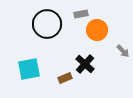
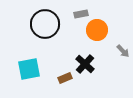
black circle: moved 2 px left
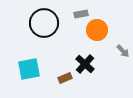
black circle: moved 1 px left, 1 px up
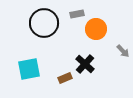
gray rectangle: moved 4 px left
orange circle: moved 1 px left, 1 px up
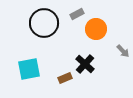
gray rectangle: rotated 16 degrees counterclockwise
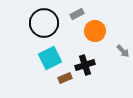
orange circle: moved 1 px left, 2 px down
black cross: moved 1 px down; rotated 30 degrees clockwise
cyan square: moved 21 px right, 11 px up; rotated 15 degrees counterclockwise
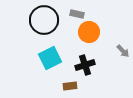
gray rectangle: rotated 40 degrees clockwise
black circle: moved 3 px up
orange circle: moved 6 px left, 1 px down
brown rectangle: moved 5 px right, 8 px down; rotated 16 degrees clockwise
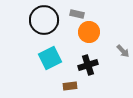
black cross: moved 3 px right
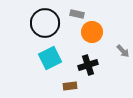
black circle: moved 1 px right, 3 px down
orange circle: moved 3 px right
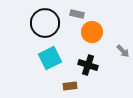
black cross: rotated 36 degrees clockwise
